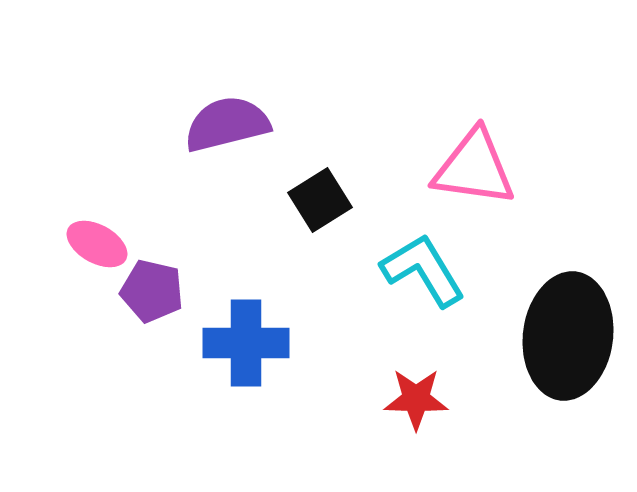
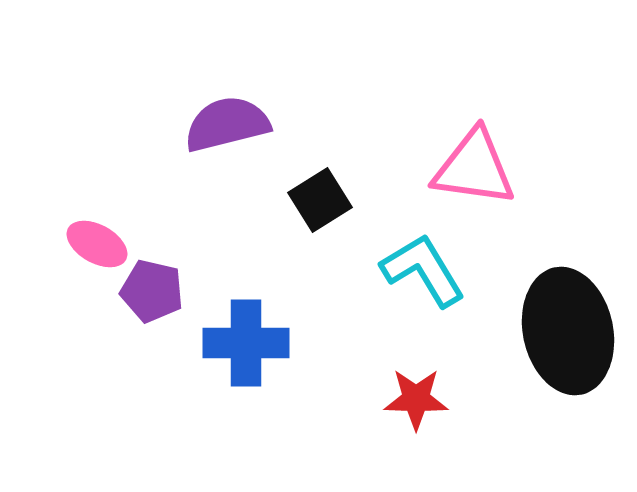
black ellipse: moved 5 px up; rotated 19 degrees counterclockwise
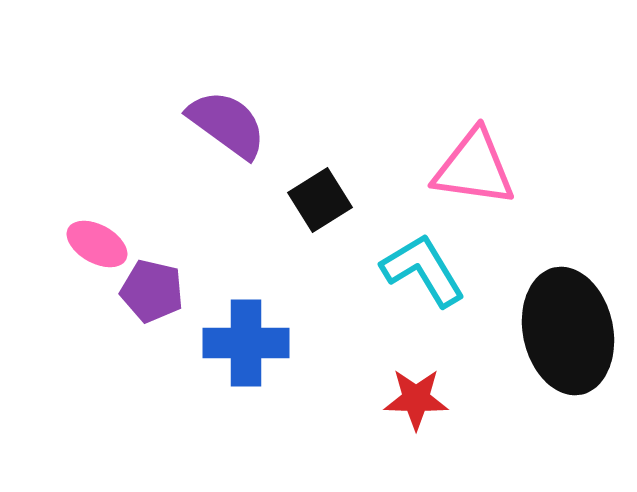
purple semicircle: rotated 50 degrees clockwise
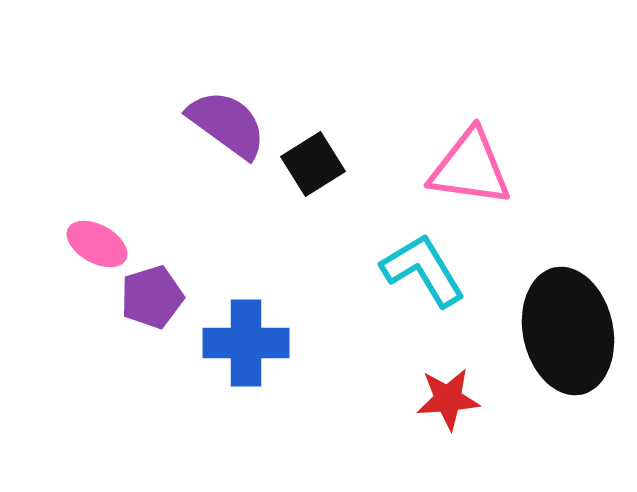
pink triangle: moved 4 px left
black square: moved 7 px left, 36 px up
purple pentagon: moved 6 px down; rotated 30 degrees counterclockwise
red star: moved 32 px right; rotated 6 degrees counterclockwise
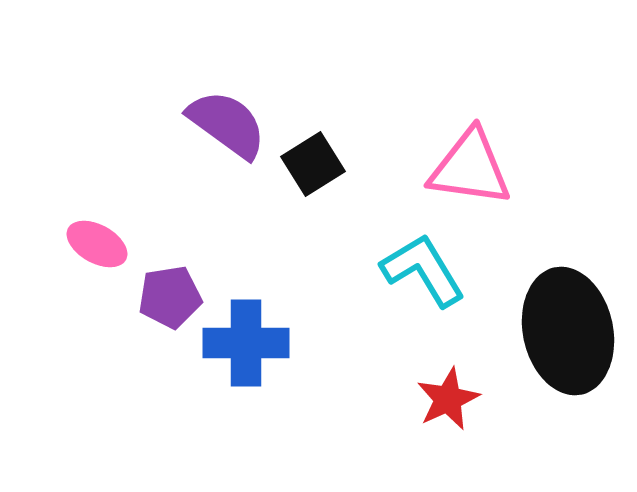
purple pentagon: moved 18 px right; rotated 8 degrees clockwise
red star: rotated 20 degrees counterclockwise
